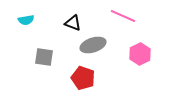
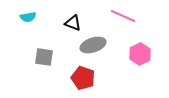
cyan semicircle: moved 2 px right, 3 px up
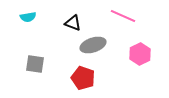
gray square: moved 9 px left, 7 px down
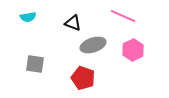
pink hexagon: moved 7 px left, 4 px up
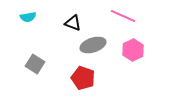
gray square: rotated 24 degrees clockwise
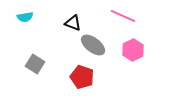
cyan semicircle: moved 3 px left
gray ellipse: rotated 55 degrees clockwise
red pentagon: moved 1 px left, 1 px up
